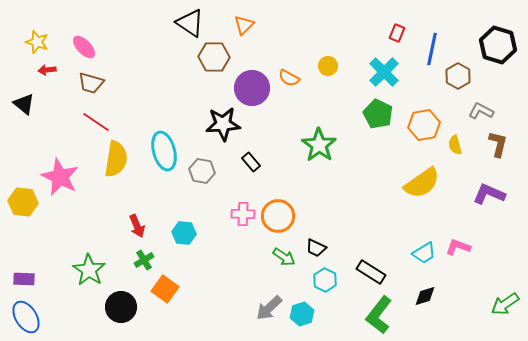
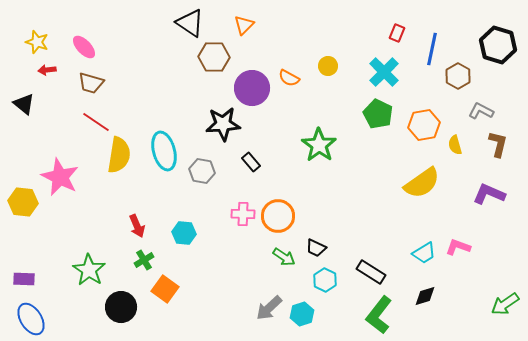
yellow semicircle at (116, 159): moved 3 px right, 4 px up
blue ellipse at (26, 317): moved 5 px right, 2 px down
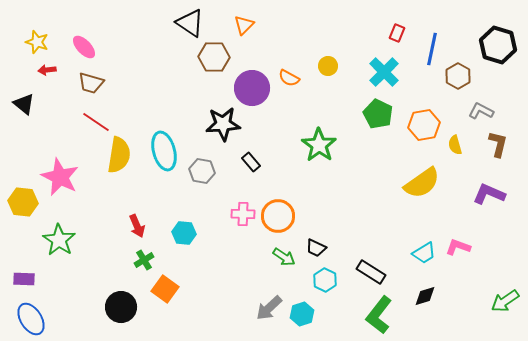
green star at (89, 270): moved 30 px left, 30 px up
green arrow at (505, 304): moved 3 px up
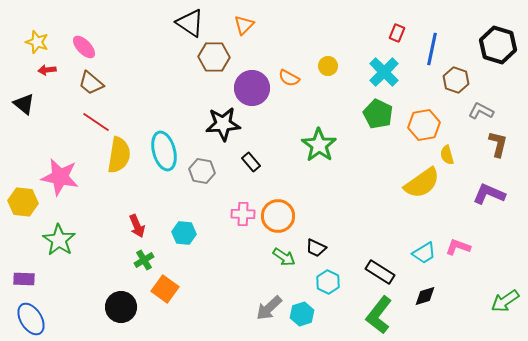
brown hexagon at (458, 76): moved 2 px left, 4 px down; rotated 10 degrees counterclockwise
brown trapezoid at (91, 83): rotated 24 degrees clockwise
yellow semicircle at (455, 145): moved 8 px left, 10 px down
pink star at (60, 177): rotated 15 degrees counterclockwise
black rectangle at (371, 272): moved 9 px right
cyan hexagon at (325, 280): moved 3 px right, 2 px down
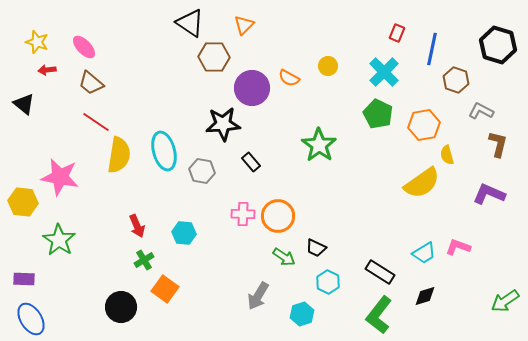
gray arrow at (269, 308): moved 11 px left, 12 px up; rotated 16 degrees counterclockwise
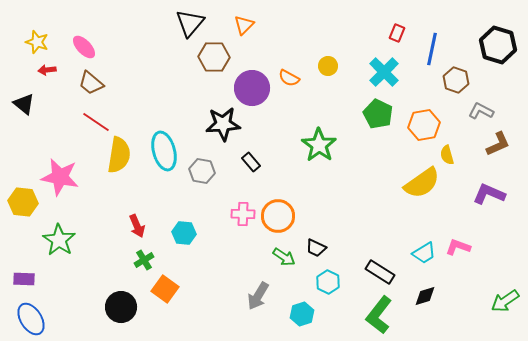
black triangle at (190, 23): rotated 36 degrees clockwise
brown L-shape at (498, 144): rotated 52 degrees clockwise
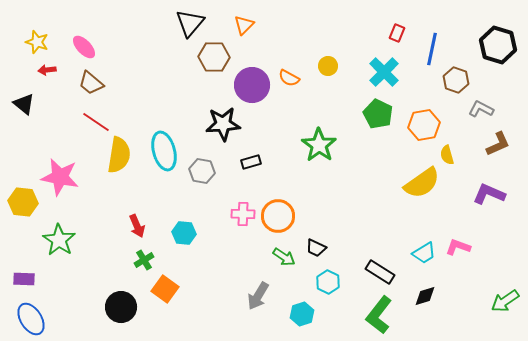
purple circle at (252, 88): moved 3 px up
gray L-shape at (481, 111): moved 2 px up
black rectangle at (251, 162): rotated 66 degrees counterclockwise
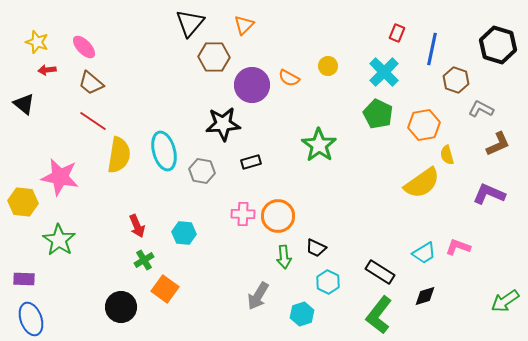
red line at (96, 122): moved 3 px left, 1 px up
green arrow at (284, 257): rotated 50 degrees clockwise
blue ellipse at (31, 319): rotated 12 degrees clockwise
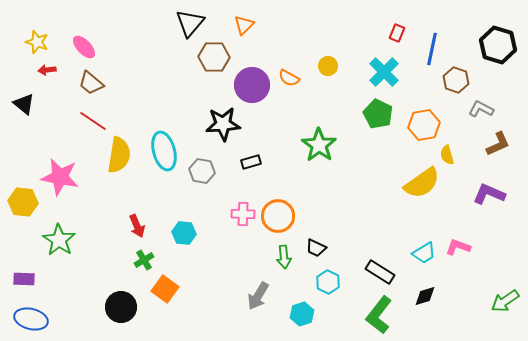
blue ellipse at (31, 319): rotated 56 degrees counterclockwise
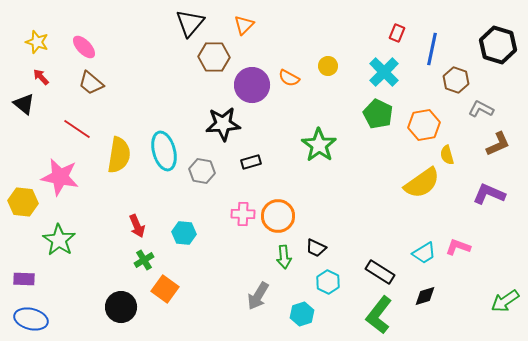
red arrow at (47, 70): moved 6 px left, 7 px down; rotated 54 degrees clockwise
red line at (93, 121): moved 16 px left, 8 px down
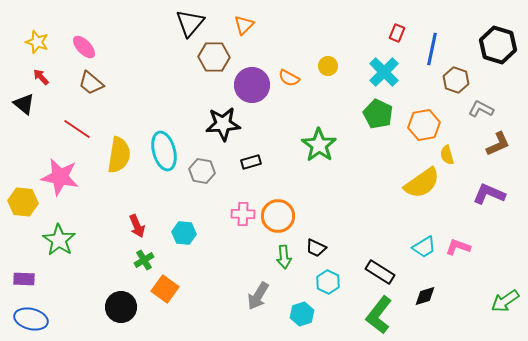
cyan trapezoid at (424, 253): moved 6 px up
